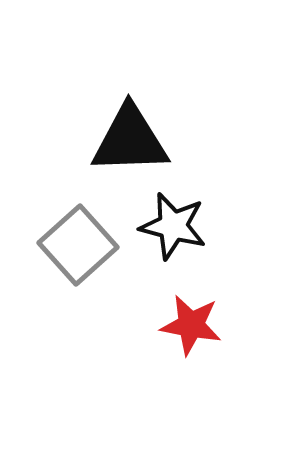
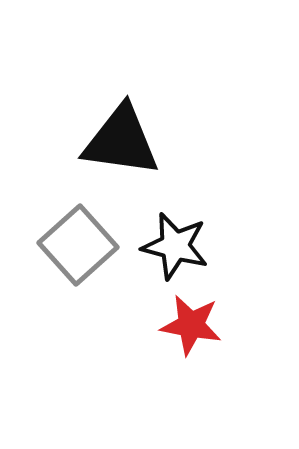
black triangle: moved 9 px left, 1 px down; rotated 10 degrees clockwise
black star: moved 2 px right, 20 px down
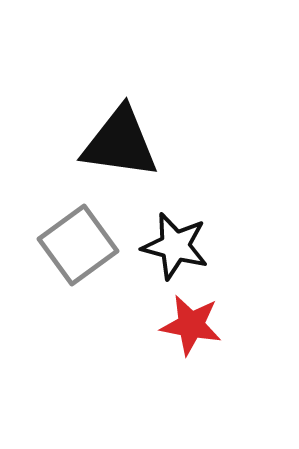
black triangle: moved 1 px left, 2 px down
gray square: rotated 6 degrees clockwise
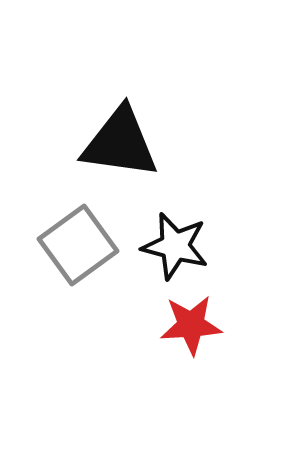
red star: rotated 14 degrees counterclockwise
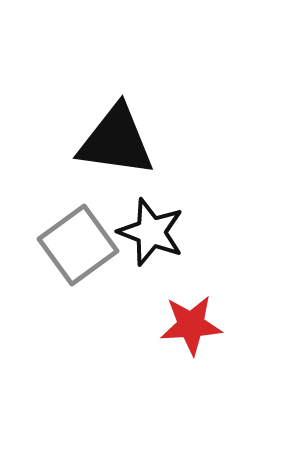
black triangle: moved 4 px left, 2 px up
black star: moved 24 px left, 14 px up; rotated 6 degrees clockwise
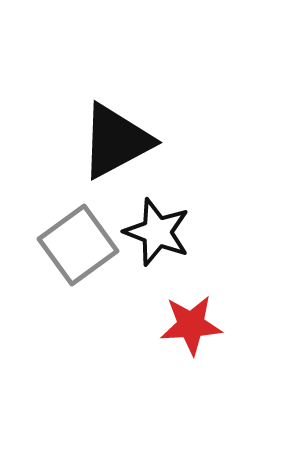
black triangle: rotated 36 degrees counterclockwise
black star: moved 6 px right
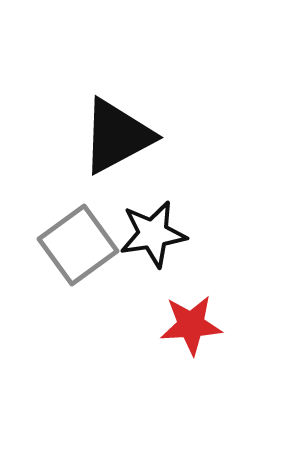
black triangle: moved 1 px right, 5 px up
black star: moved 4 px left, 2 px down; rotated 30 degrees counterclockwise
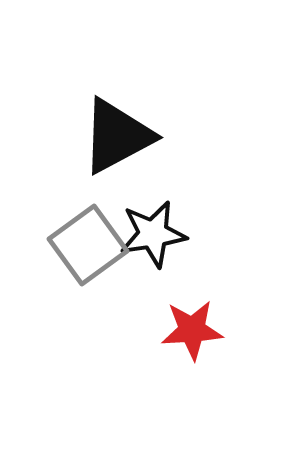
gray square: moved 10 px right
red star: moved 1 px right, 5 px down
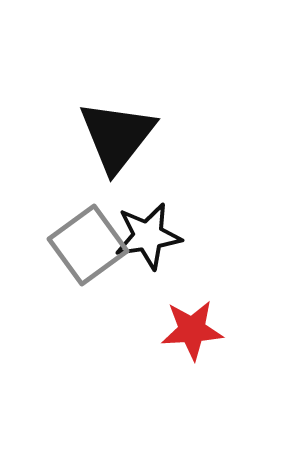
black triangle: rotated 24 degrees counterclockwise
black star: moved 5 px left, 2 px down
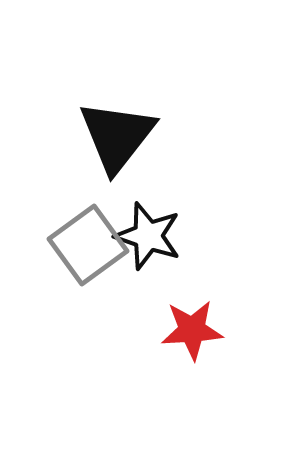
black star: rotated 28 degrees clockwise
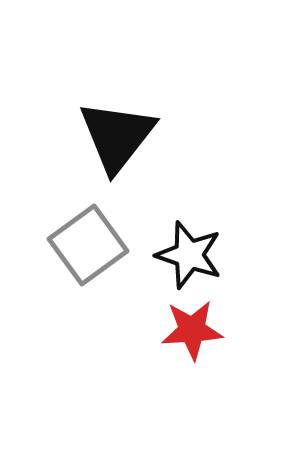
black star: moved 41 px right, 19 px down
